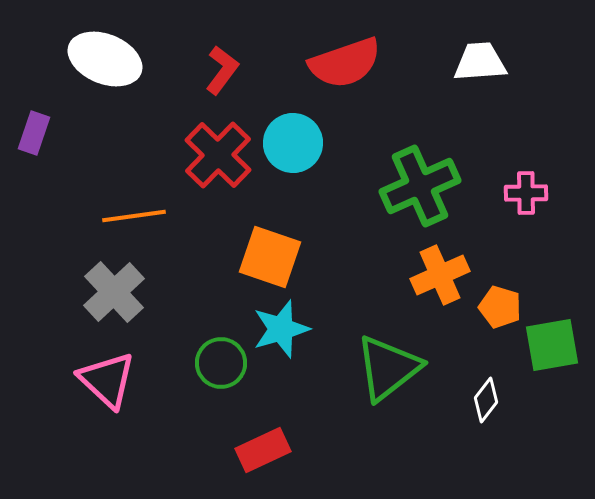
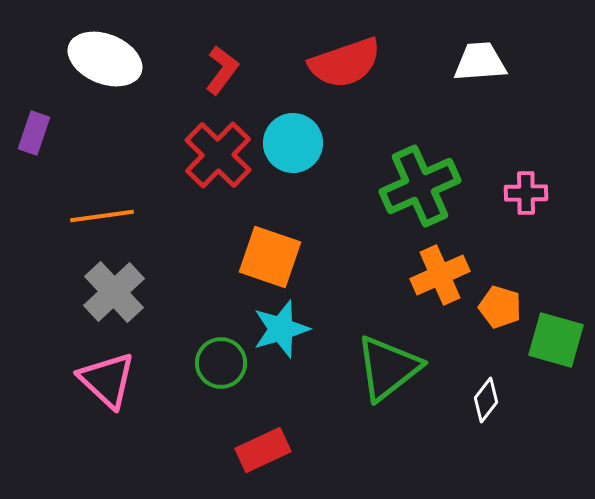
orange line: moved 32 px left
green square: moved 4 px right, 5 px up; rotated 26 degrees clockwise
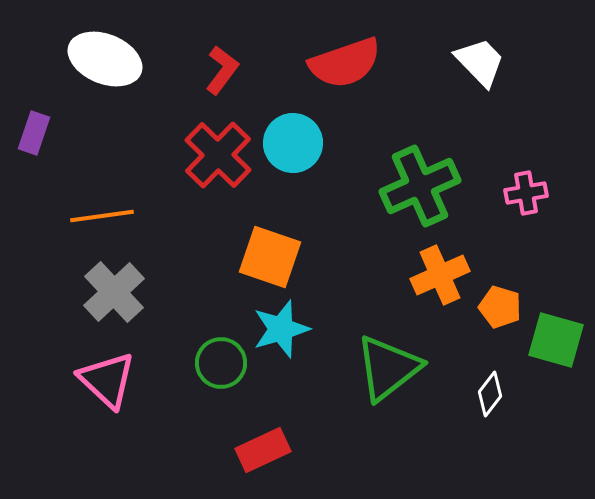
white trapezoid: rotated 50 degrees clockwise
pink cross: rotated 9 degrees counterclockwise
white diamond: moved 4 px right, 6 px up
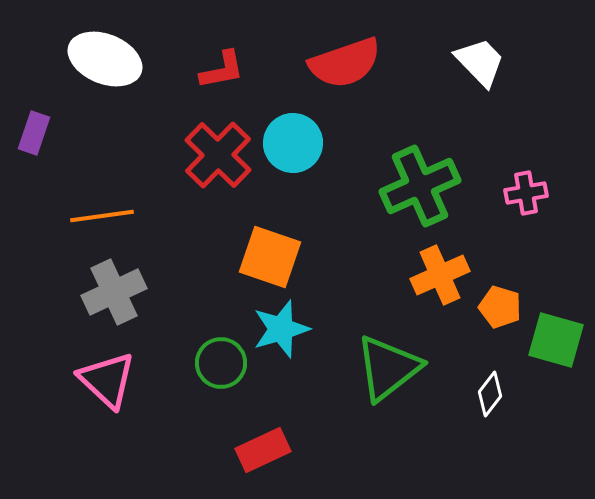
red L-shape: rotated 42 degrees clockwise
gray cross: rotated 18 degrees clockwise
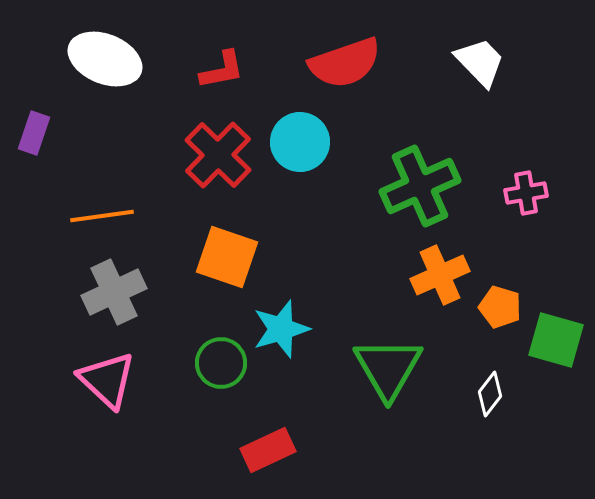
cyan circle: moved 7 px right, 1 px up
orange square: moved 43 px left
green triangle: rotated 22 degrees counterclockwise
red rectangle: moved 5 px right
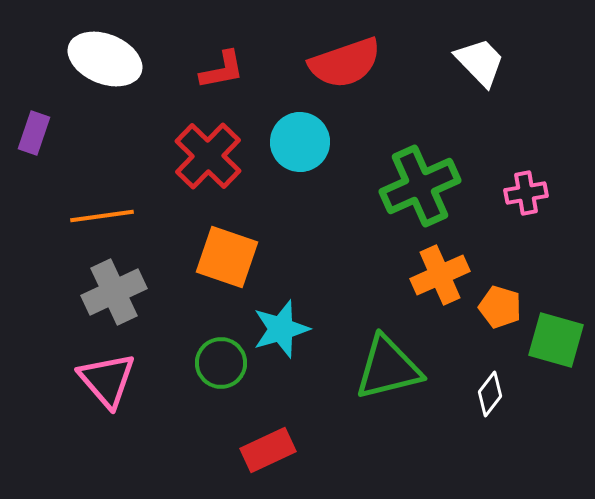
red cross: moved 10 px left, 1 px down
green triangle: rotated 46 degrees clockwise
pink triangle: rotated 6 degrees clockwise
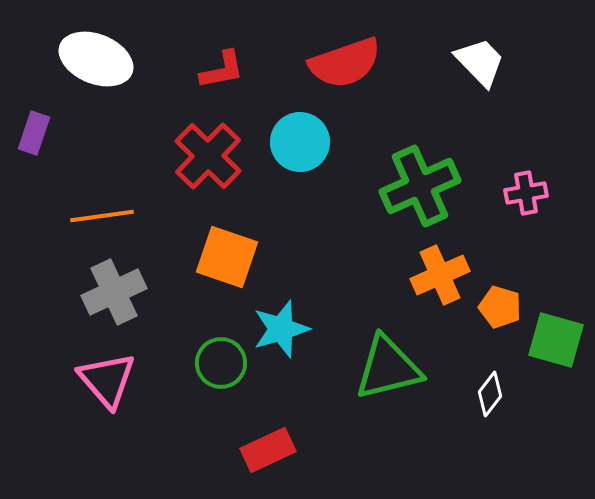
white ellipse: moved 9 px left
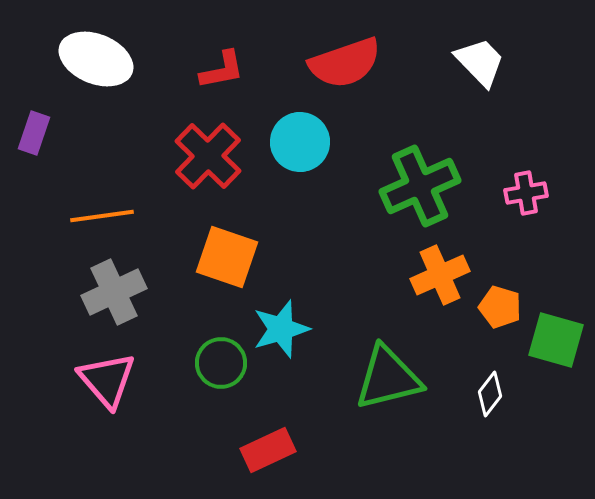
green triangle: moved 10 px down
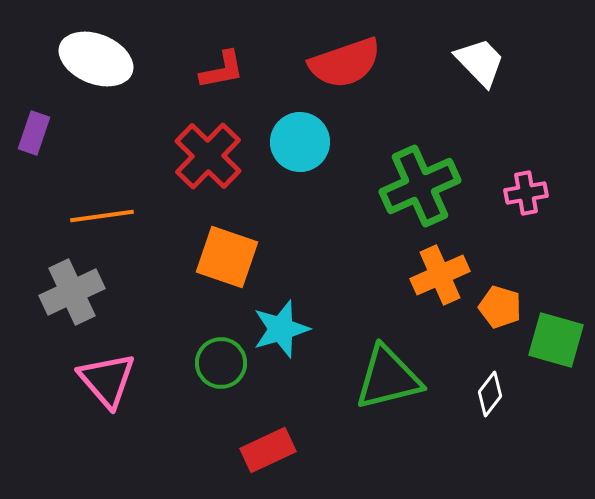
gray cross: moved 42 px left
